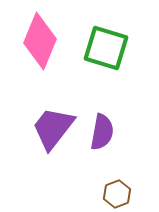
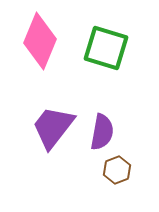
purple trapezoid: moved 1 px up
brown hexagon: moved 24 px up
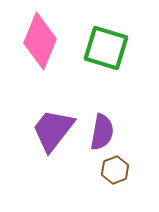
purple trapezoid: moved 3 px down
brown hexagon: moved 2 px left
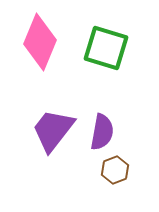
pink diamond: moved 1 px down
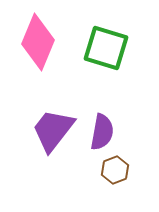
pink diamond: moved 2 px left
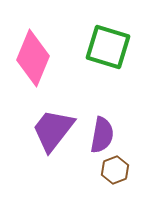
pink diamond: moved 5 px left, 16 px down
green square: moved 2 px right, 1 px up
purple semicircle: moved 3 px down
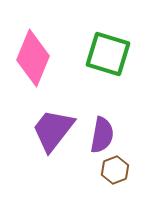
green square: moved 7 px down
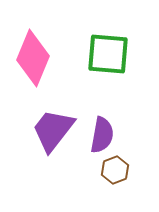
green square: rotated 12 degrees counterclockwise
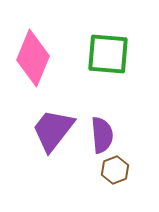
purple semicircle: rotated 15 degrees counterclockwise
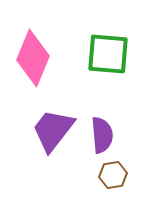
brown hexagon: moved 2 px left, 5 px down; rotated 12 degrees clockwise
